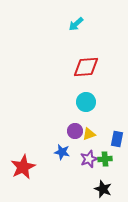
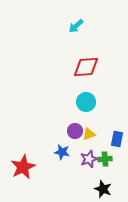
cyan arrow: moved 2 px down
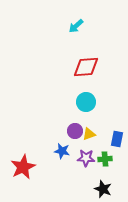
blue star: moved 1 px up
purple star: moved 3 px left, 1 px up; rotated 24 degrees clockwise
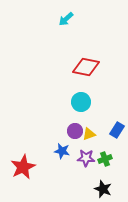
cyan arrow: moved 10 px left, 7 px up
red diamond: rotated 16 degrees clockwise
cyan circle: moved 5 px left
blue rectangle: moved 9 px up; rotated 21 degrees clockwise
green cross: rotated 16 degrees counterclockwise
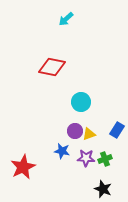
red diamond: moved 34 px left
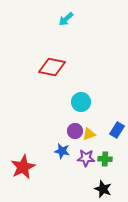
green cross: rotated 24 degrees clockwise
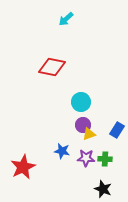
purple circle: moved 8 px right, 6 px up
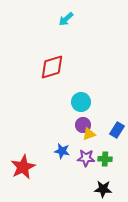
red diamond: rotated 28 degrees counterclockwise
black star: rotated 18 degrees counterclockwise
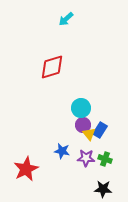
cyan circle: moved 6 px down
blue rectangle: moved 17 px left
yellow triangle: rotated 48 degrees counterclockwise
green cross: rotated 16 degrees clockwise
red star: moved 3 px right, 2 px down
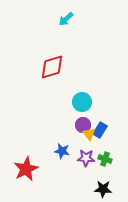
cyan circle: moved 1 px right, 6 px up
